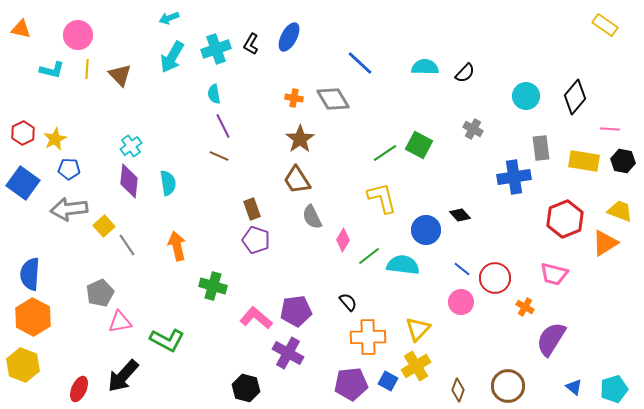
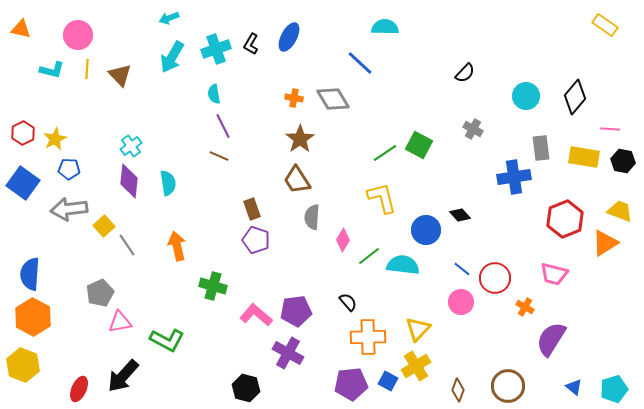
cyan semicircle at (425, 67): moved 40 px left, 40 px up
yellow rectangle at (584, 161): moved 4 px up
gray semicircle at (312, 217): rotated 30 degrees clockwise
pink L-shape at (256, 318): moved 3 px up
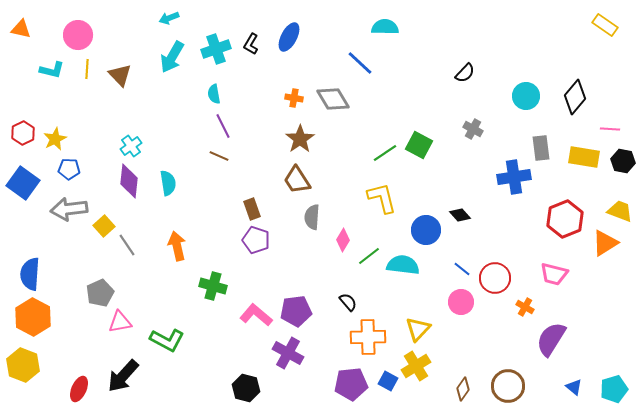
brown diamond at (458, 390): moved 5 px right, 1 px up; rotated 15 degrees clockwise
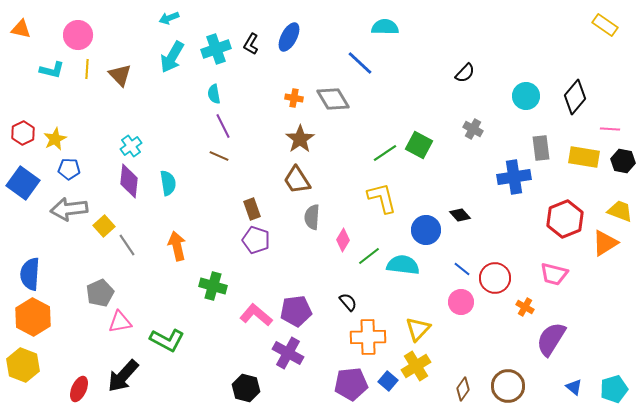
blue square at (388, 381): rotated 12 degrees clockwise
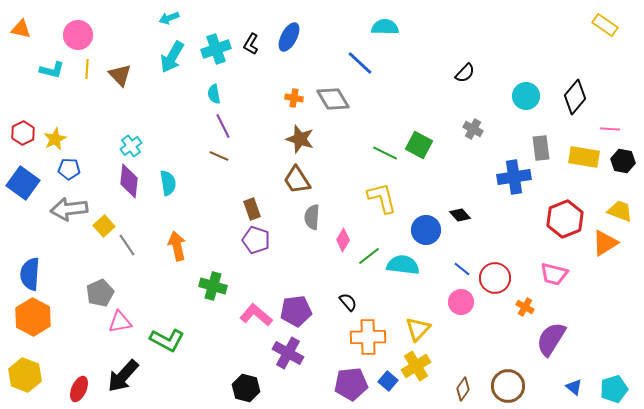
brown star at (300, 139): rotated 20 degrees counterclockwise
green line at (385, 153): rotated 60 degrees clockwise
yellow hexagon at (23, 365): moved 2 px right, 10 px down
